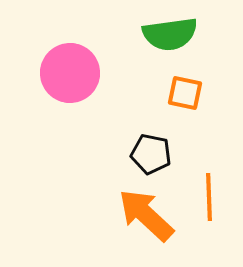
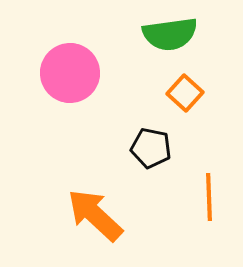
orange square: rotated 30 degrees clockwise
black pentagon: moved 6 px up
orange arrow: moved 51 px left
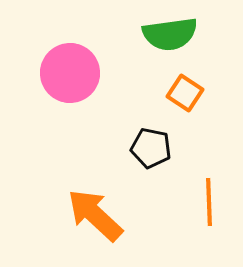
orange square: rotated 9 degrees counterclockwise
orange line: moved 5 px down
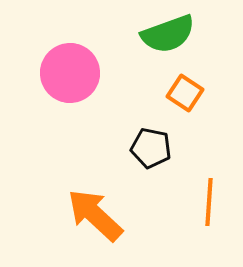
green semicircle: moved 2 px left; rotated 12 degrees counterclockwise
orange line: rotated 6 degrees clockwise
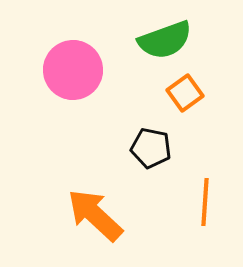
green semicircle: moved 3 px left, 6 px down
pink circle: moved 3 px right, 3 px up
orange square: rotated 21 degrees clockwise
orange line: moved 4 px left
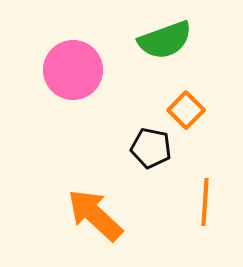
orange square: moved 1 px right, 17 px down; rotated 9 degrees counterclockwise
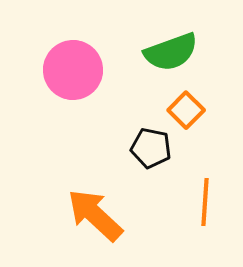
green semicircle: moved 6 px right, 12 px down
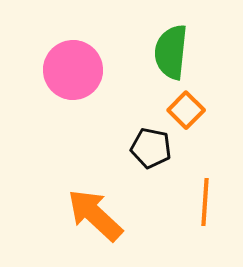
green semicircle: rotated 116 degrees clockwise
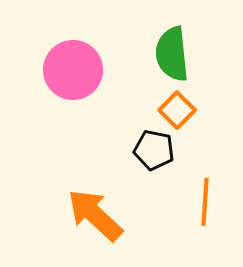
green semicircle: moved 1 px right, 2 px down; rotated 12 degrees counterclockwise
orange square: moved 9 px left
black pentagon: moved 3 px right, 2 px down
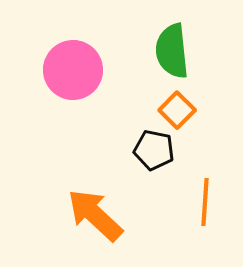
green semicircle: moved 3 px up
